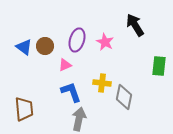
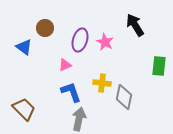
purple ellipse: moved 3 px right
brown circle: moved 18 px up
brown trapezoid: rotated 40 degrees counterclockwise
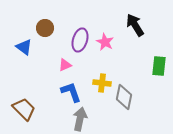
gray arrow: moved 1 px right
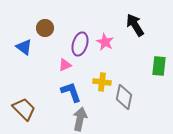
purple ellipse: moved 4 px down
yellow cross: moved 1 px up
